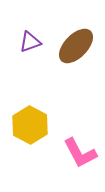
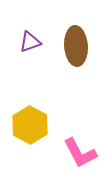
brown ellipse: rotated 48 degrees counterclockwise
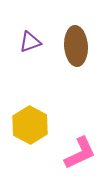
pink L-shape: rotated 87 degrees counterclockwise
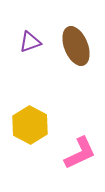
brown ellipse: rotated 18 degrees counterclockwise
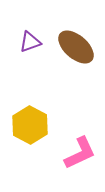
brown ellipse: moved 1 px down; rotated 27 degrees counterclockwise
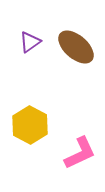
purple triangle: rotated 15 degrees counterclockwise
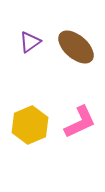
yellow hexagon: rotated 9 degrees clockwise
pink L-shape: moved 31 px up
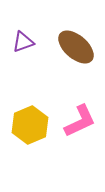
purple triangle: moved 7 px left; rotated 15 degrees clockwise
pink L-shape: moved 1 px up
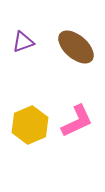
pink L-shape: moved 3 px left
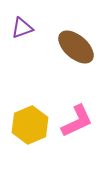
purple triangle: moved 1 px left, 14 px up
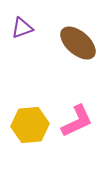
brown ellipse: moved 2 px right, 4 px up
yellow hexagon: rotated 18 degrees clockwise
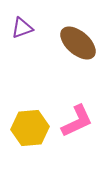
yellow hexagon: moved 3 px down
